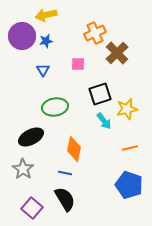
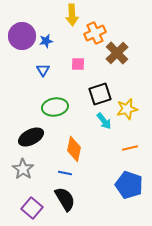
yellow arrow: moved 26 px right; rotated 80 degrees counterclockwise
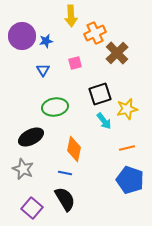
yellow arrow: moved 1 px left, 1 px down
pink square: moved 3 px left, 1 px up; rotated 16 degrees counterclockwise
orange line: moved 3 px left
gray star: rotated 10 degrees counterclockwise
blue pentagon: moved 1 px right, 5 px up
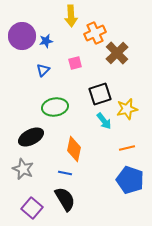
blue triangle: rotated 16 degrees clockwise
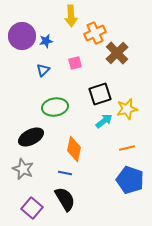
cyan arrow: rotated 90 degrees counterclockwise
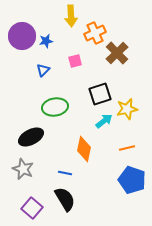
pink square: moved 2 px up
orange diamond: moved 10 px right
blue pentagon: moved 2 px right
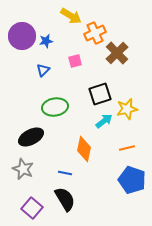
yellow arrow: rotated 55 degrees counterclockwise
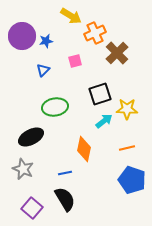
yellow star: rotated 15 degrees clockwise
blue line: rotated 24 degrees counterclockwise
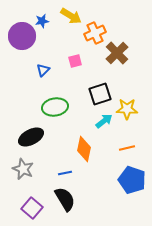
blue star: moved 4 px left, 20 px up
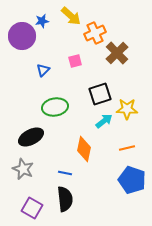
yellow arrow: rotated 10 degrees clockwise
blue line: rotated 24 degrees clockwise
black semicircle: rotated 25 degrees clockwise
purple square: rotated 10 degrees counterclockwise
